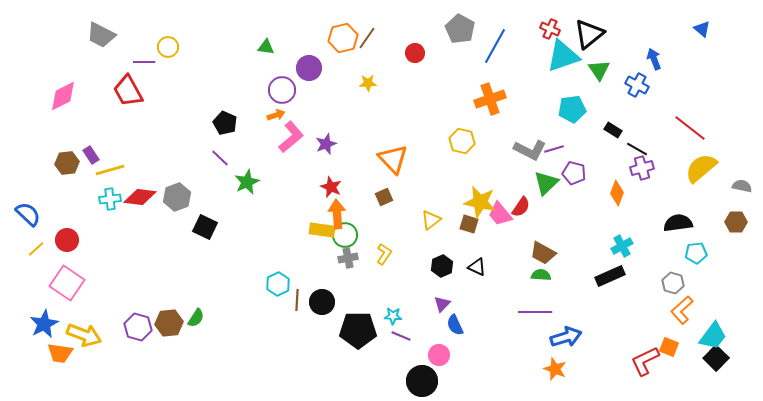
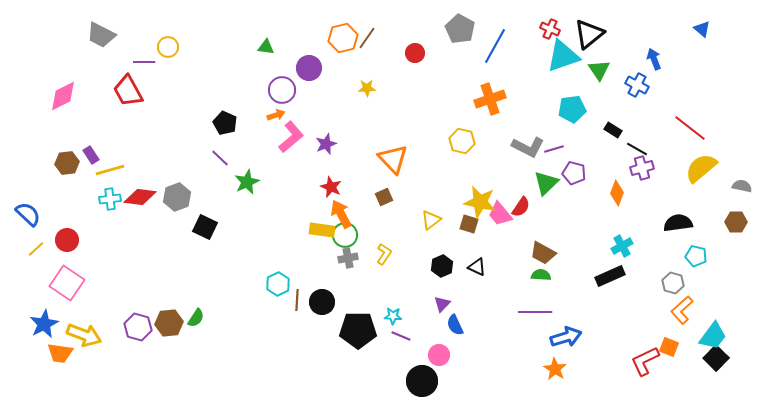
yellow star at (368, 83): moved 1 px left, 5 px down
gray L-shape at (530, 150): moved 2 px left, 3 px up
orange arrow at (337, 214): moved 4 px right; rotated 24 degrees counterclockwise
cyan pentagon at (696, 253): moved 3 px down; rotated 20 degrees clockwise
orange star at (555, 369): rotated 10 degrees clockwise
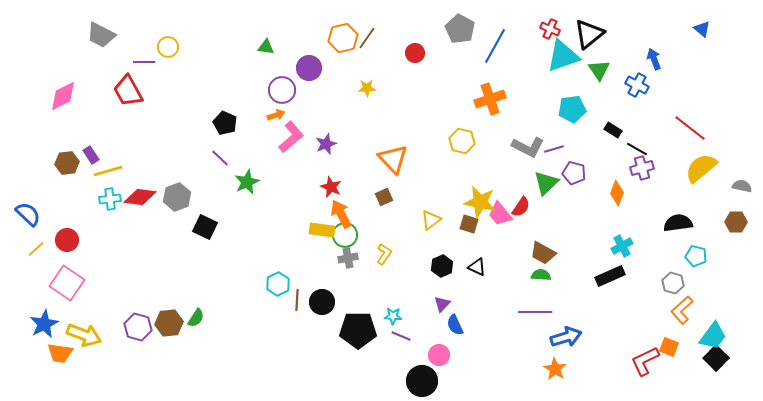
yellow line at (110, 170): moved 2 px left, 1 px down
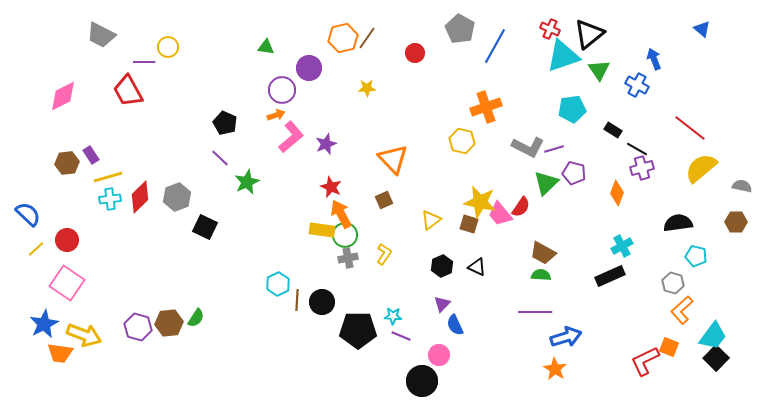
orange cross at (490, 99): moved 4 px left, 8 px down
yellow line at (108, 171): moved 6 px down
red diamond at (140, 197): rotated 52 degrees counterclockwise
brown square at (384, 197): moved 3 px down
